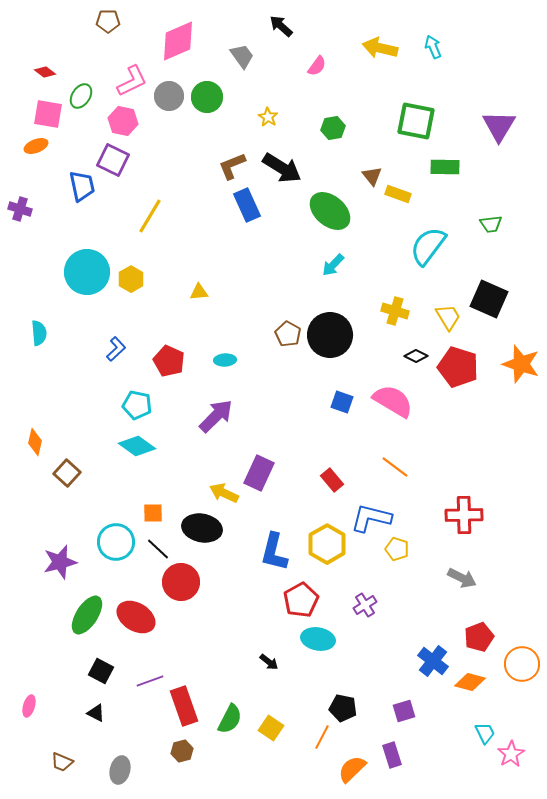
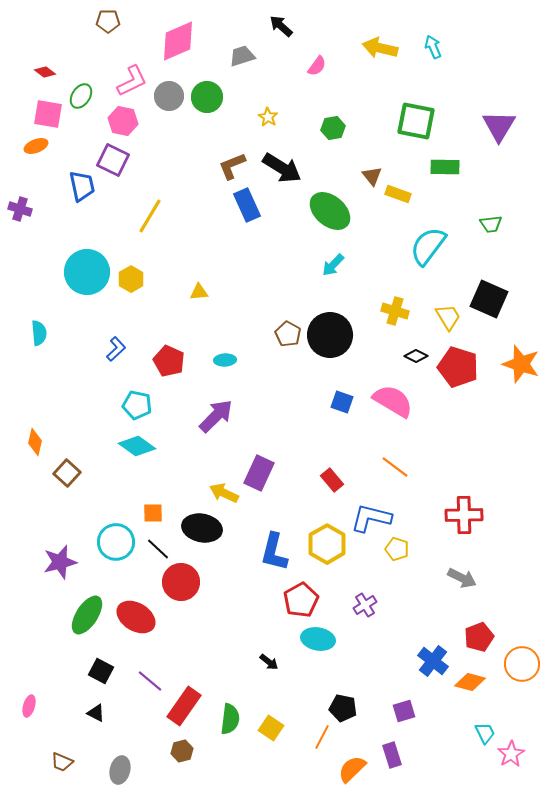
gray trapezoid at (242, 56): rotated 72 degrees counterclockwise
purple line at (150, 681): rotated 60 degrees clockwise
red rectangle at (184, 706): rotated 54 degrees clockwise
green semicircle at (230, 719): rotated 20 degrees counterclockwise
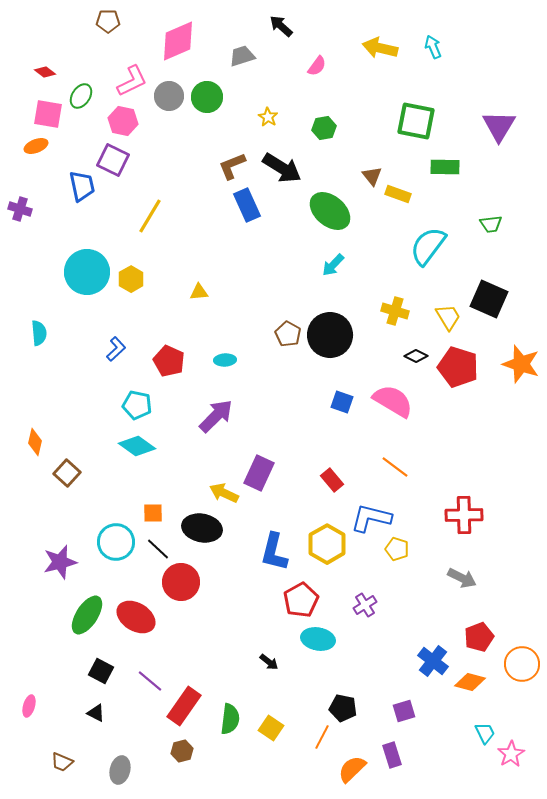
green hexagon at (333, 128): moved 9 px left
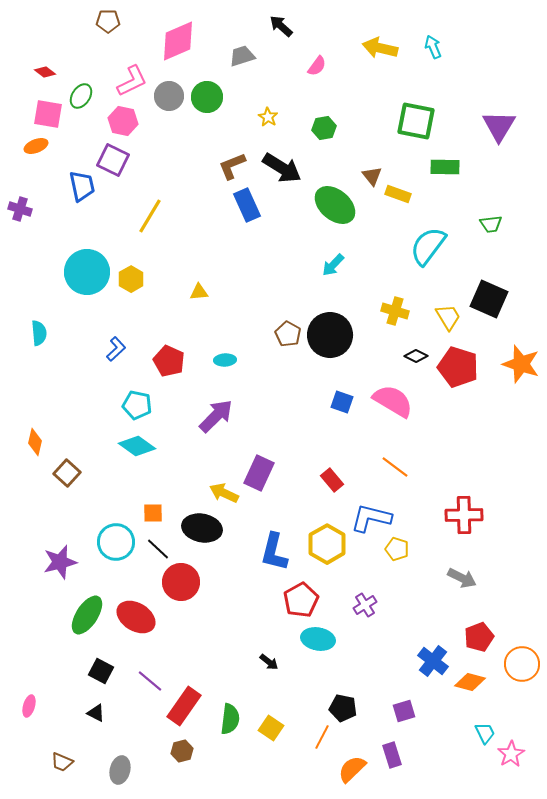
green ellipse at (330, 211): moved 5 px right, 6 px up
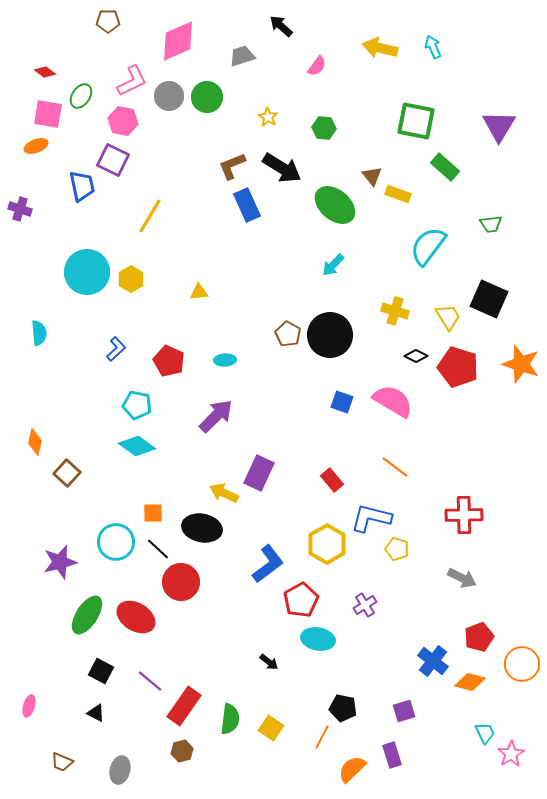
green hexagon at (324, 128): rotated 15 degrees clockwise
green rectangle at (445, 167): rotated 40 degrees clockwise
blue L-shape at (274, 552): moved 6 px left, 12 px down; rotated 141 degrees counterclockwise
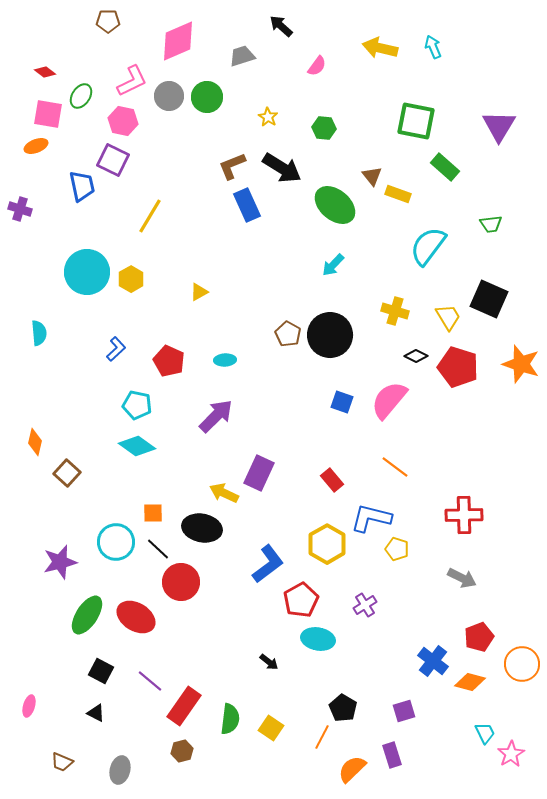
yellow triangle at (199, 292): rotated 24 degrees counterclockwise
pink semicircle at (393, 401): moved 4 px left, 1 px up; rotated 81 degrees counterclockwise
black pentagon at (343, 708): rotated 20 degrees clockwise
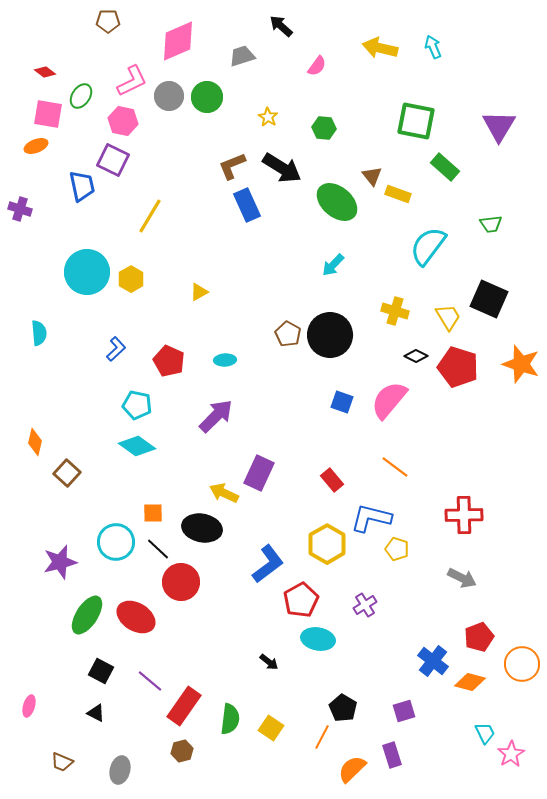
green ellipse at (335, 205): moved 2 px right, 3 px up
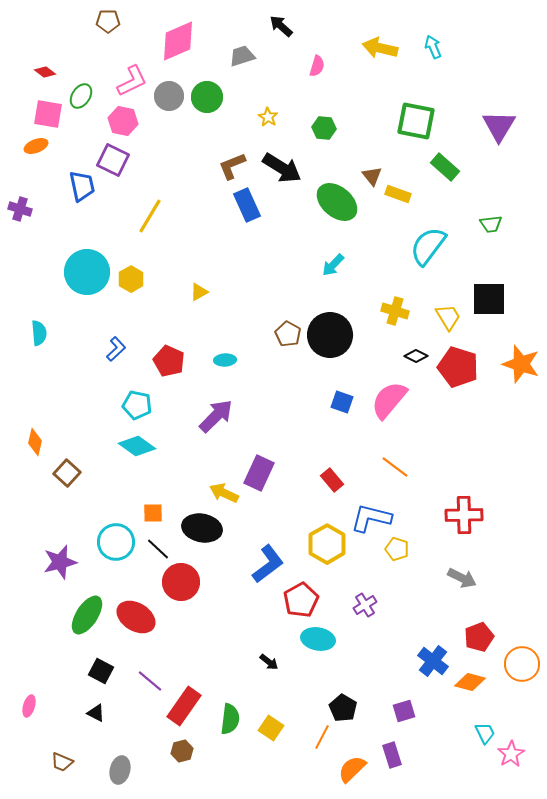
pink semicircle at (317, 66): rotated 20 degrees counterclockwise
black square at (489, 299): rotated 24 degrees counterclockwise
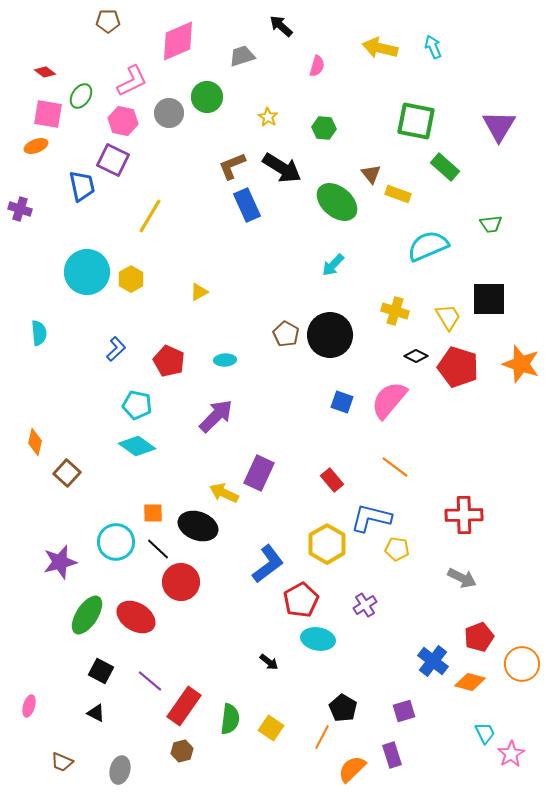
gray circle at (169, 96): moved 17 px down
brown triangle at (372, 176): moved 1 px left, 2 px up
cyan semicircle at (428, 246): rotated 30 degrees clockwise
brown pentagon at (288, 334): moved 2 px left
black ellipse at (202, 528): moved 4 px left, 2 px up; rotated 9 degrees clockwise
yellow pentagon at (397, 549): rotated 10 degrees counterclockwise
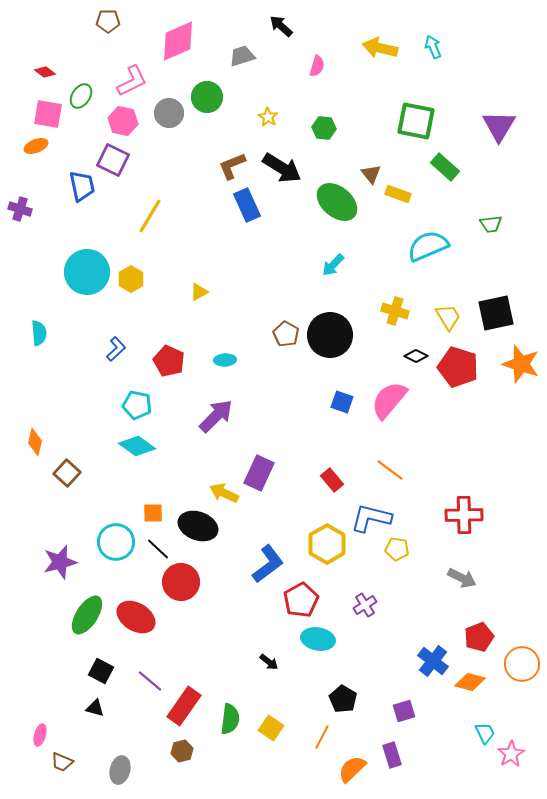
black square at (489, 299): moved 7 px right, 14 px down; rotated 12 degrees counterclockwise
orange line at (395, 467): moved 5 px left, 3 px down
pink ellipse at (29, 706): moved 11 px right, 29 px down
black pentagon at (343, 708): moved 9 px up
black triangle at (96, 713): moved 1 px left, 5 px up; rotated 12 degrees counterclockwise
